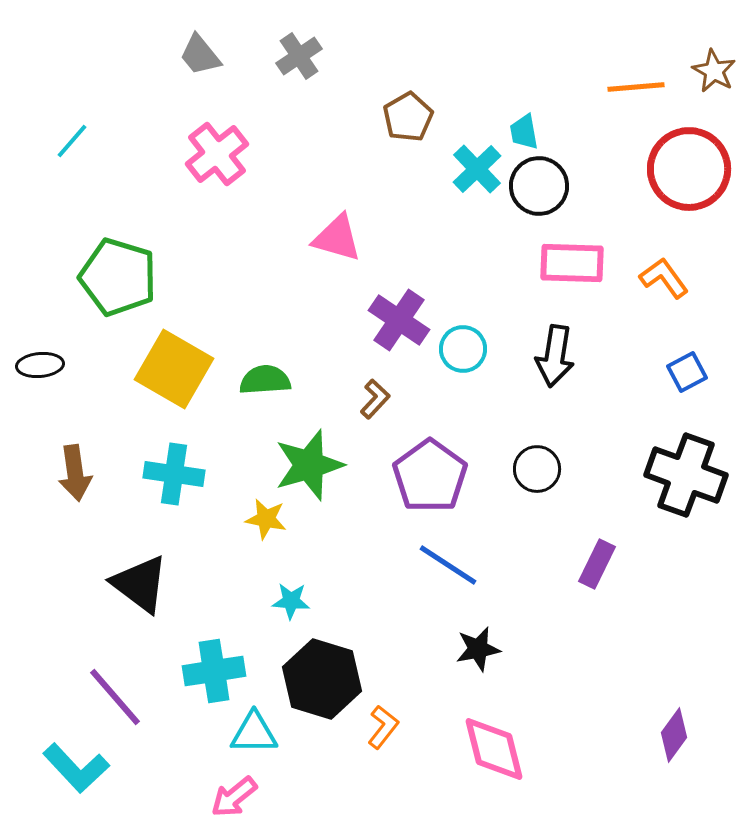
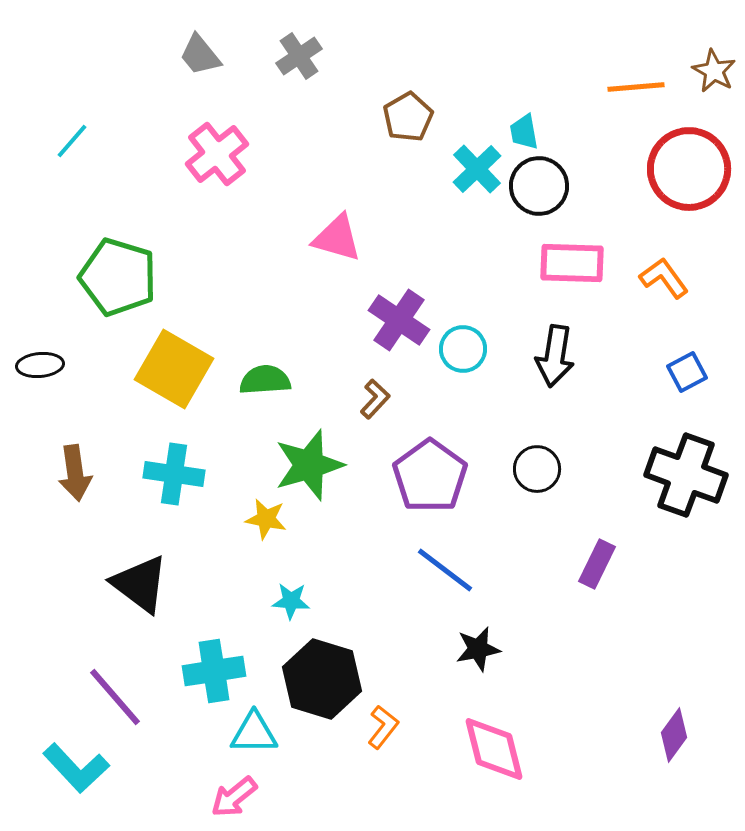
blue line at (448, 565): moved 3 px left, 5 px down; rotated 4 degrees clockwise
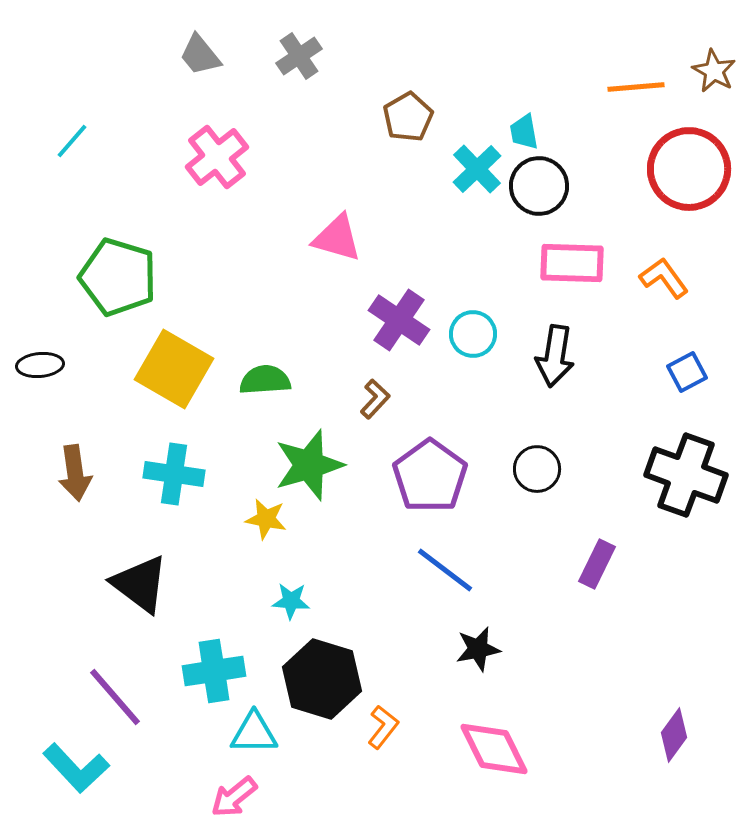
pink cross at (217, 154): moved 3 px down
cyan circle at (463, 349): moved 10 px right, 15 px up
pink diamond at (494, 749): rotated 12 degrees counterclockwise
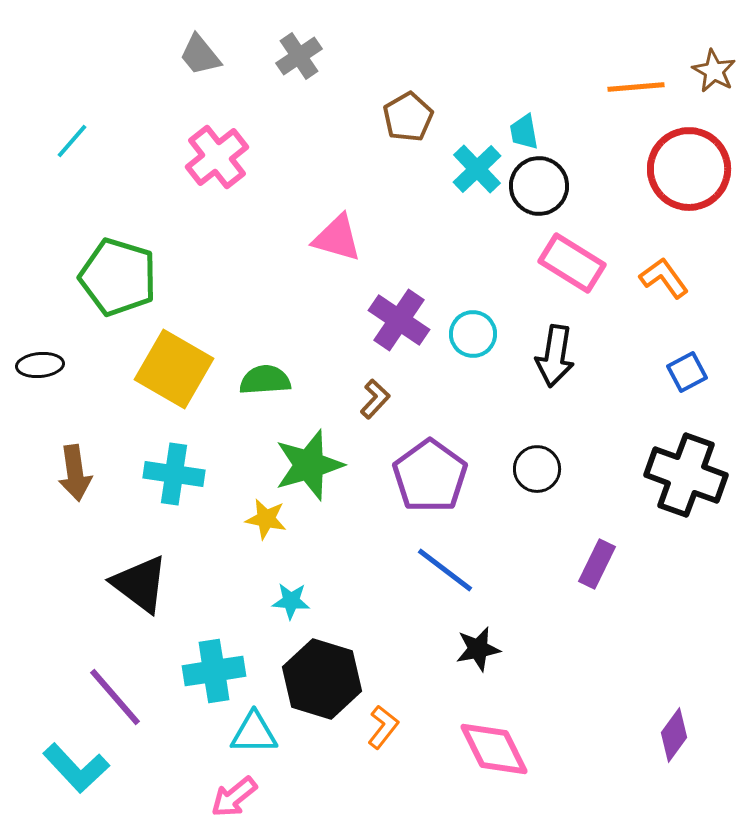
pink rectangle at (572, 263): rotated 30 degrees clockwise
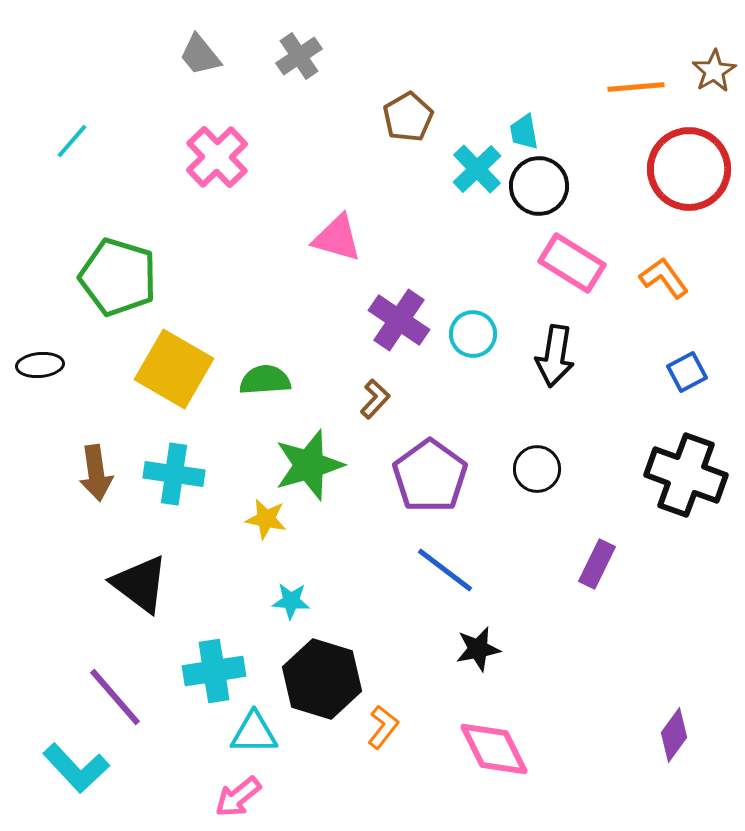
brown star at (714, 71): rotated 12 degrees clockwise
pink cross at (217, 157): rotated 6 degrees counterclockwise
brown arrow at (75, 473): moved 21 px right
pink arrow at (234, 797): moved 4 px right
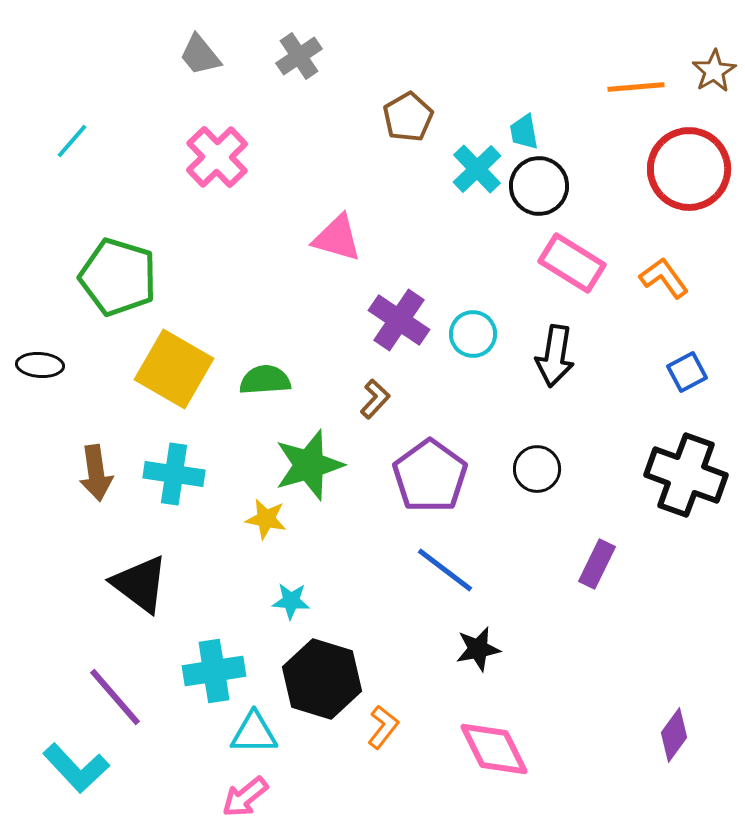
black ellipse at (40, 365): rotated 9 degrees clockwise
pink arrow at (238, 797): moved 7 px right
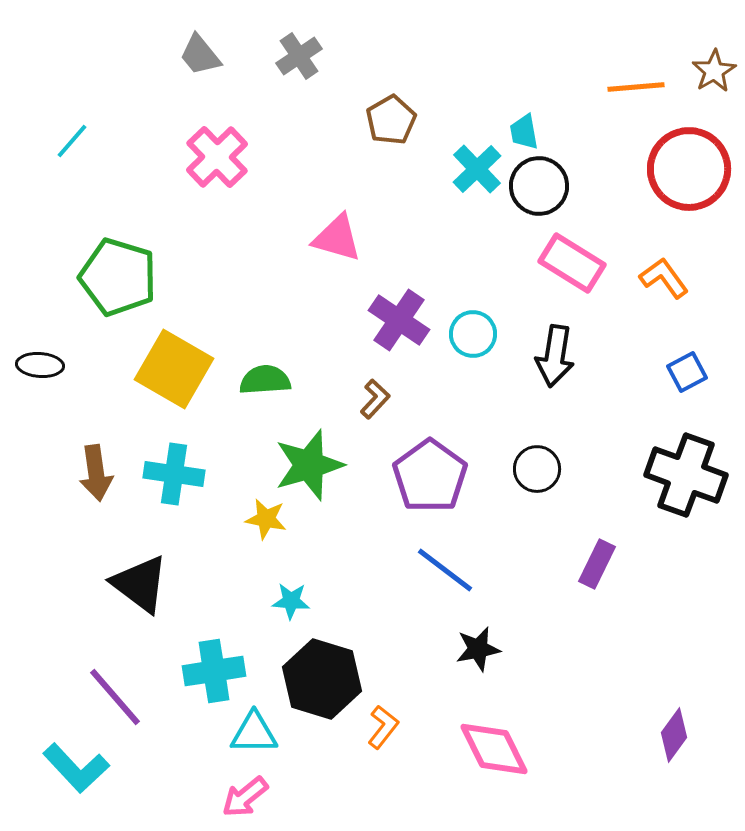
brown pentagon at (408, 117): moved 17 px left, 3 px down
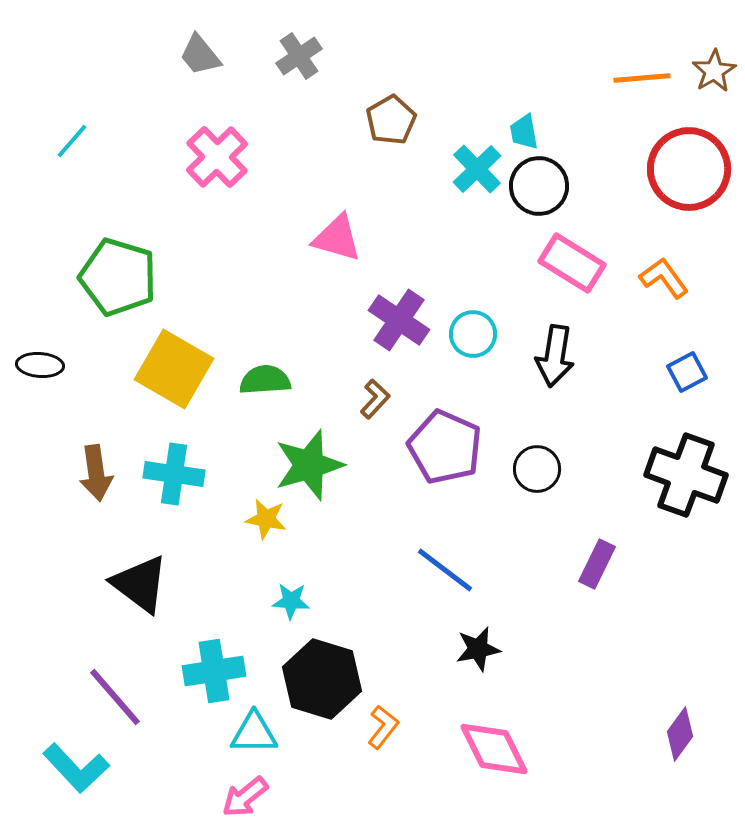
orange line at (636, 87): moved 6 px right, 9 px up
purple pentagon at (430, 476): moved 15 px right, 29 px up; rotated 12 degrees counterclockwise
purple diamond at (674, 735): moved 6 px right, 1 px up
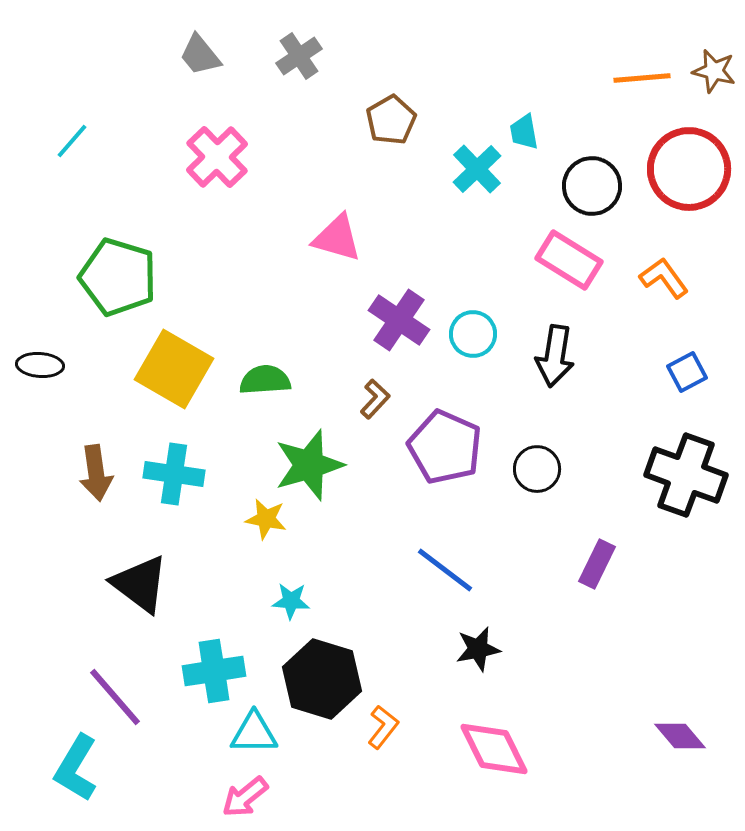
brown star at (714, 71): rotated 27 degrees counterclockwise
black circle at (539, 186): moved 53 px right
pink rectangle at (572, 263): moved 3 px left, 3 px up
purple diamond at (680, 734): moved 2 px down; rotated 76 degrees counterclockwise
cyan L-shape at (76, 768): rotated 74 degrees clockwise
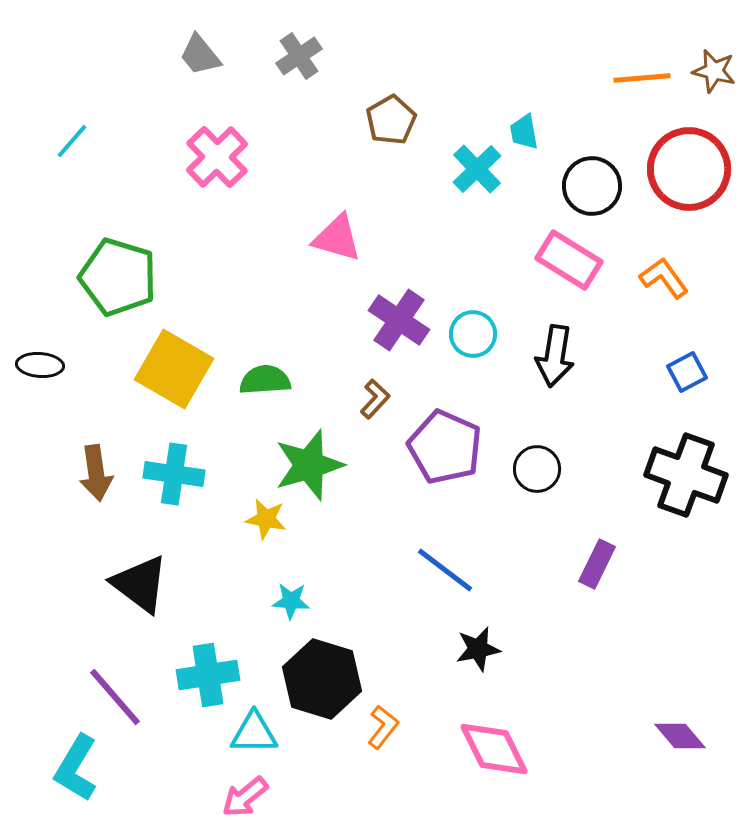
cyan cross at (214, 671): moved 6 px left, 4 px down
